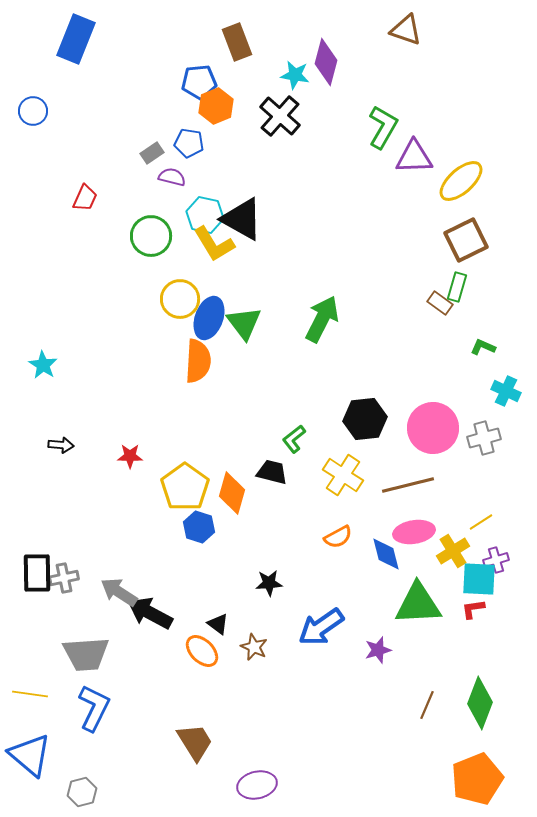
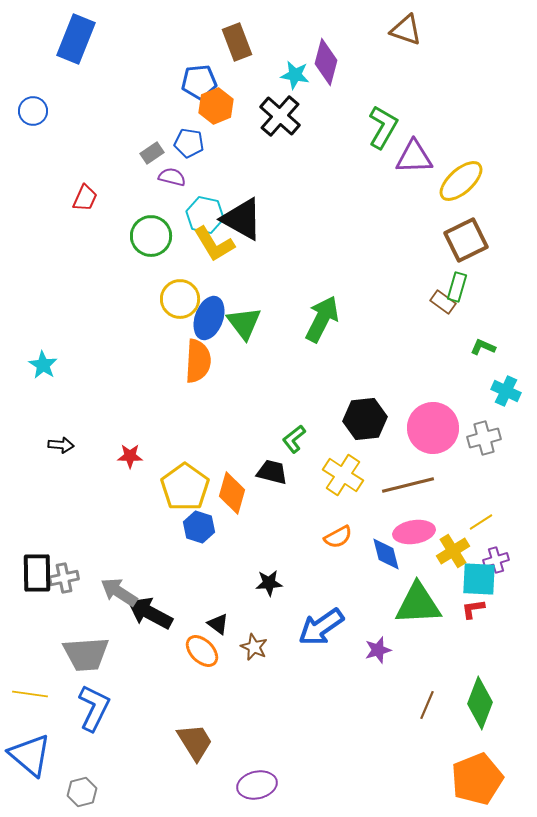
brown rectangle at (440, 303): moved 3 px right, 1 px up
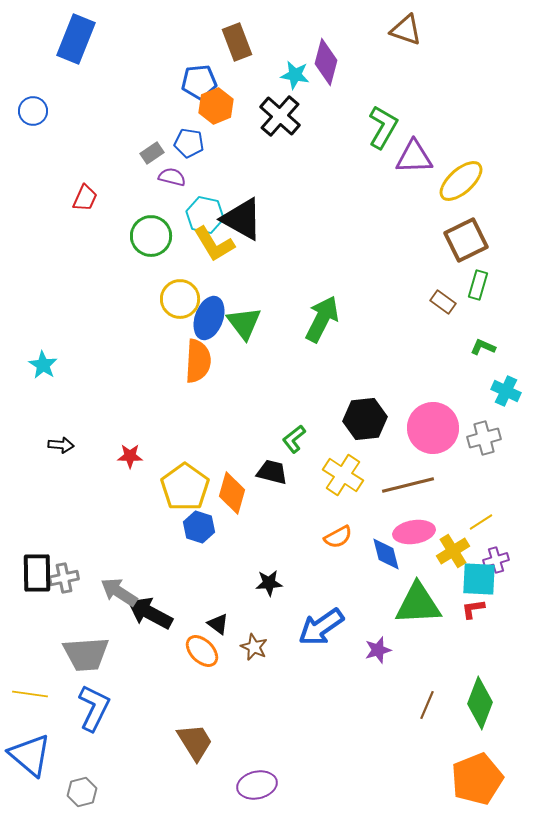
green rectangle at (457, 287): moved 21 px right, 2 px up
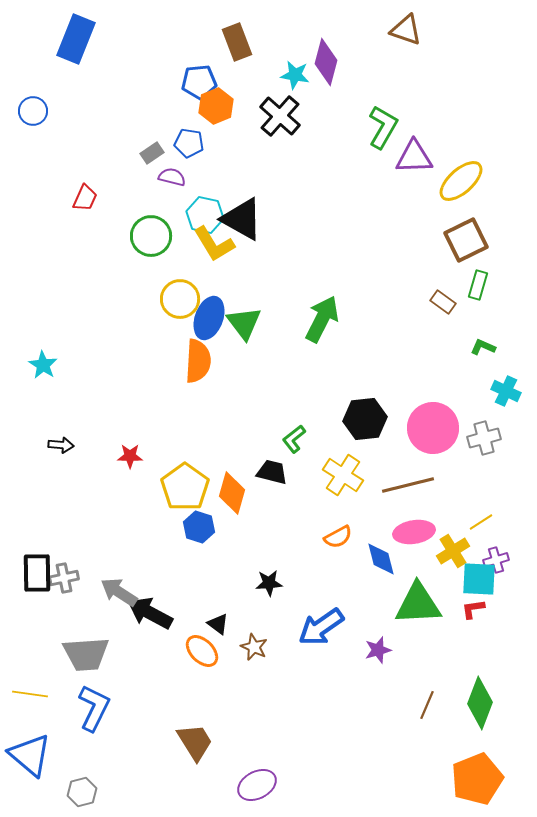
blue diamond at (386, 554): moved 5 px left, 5 px down
purple ellipse at (257, 785): rotated 15 degrees counterclockwise
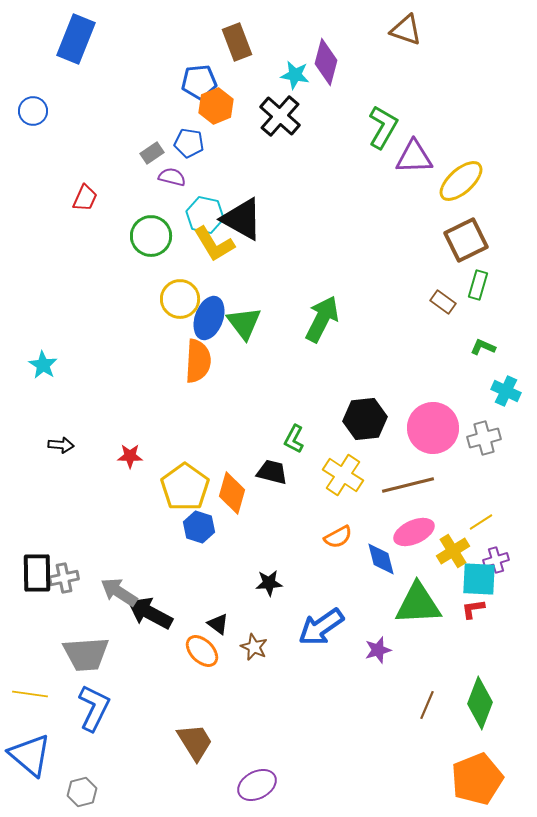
green L-shape at (294, 439): rotated 24 degrees counterclockwise
pink ellipse at (414, 532): rotated 15 degrees counterclockwise
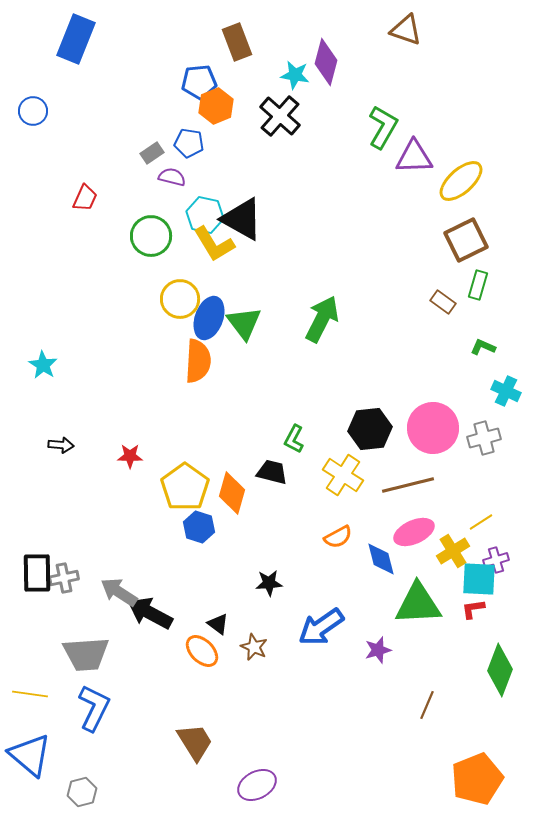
black hexagon at (365, 419): moved 5 px right, 10 px down
green diamond at (480, 703): moved 20 px right, 33 px up
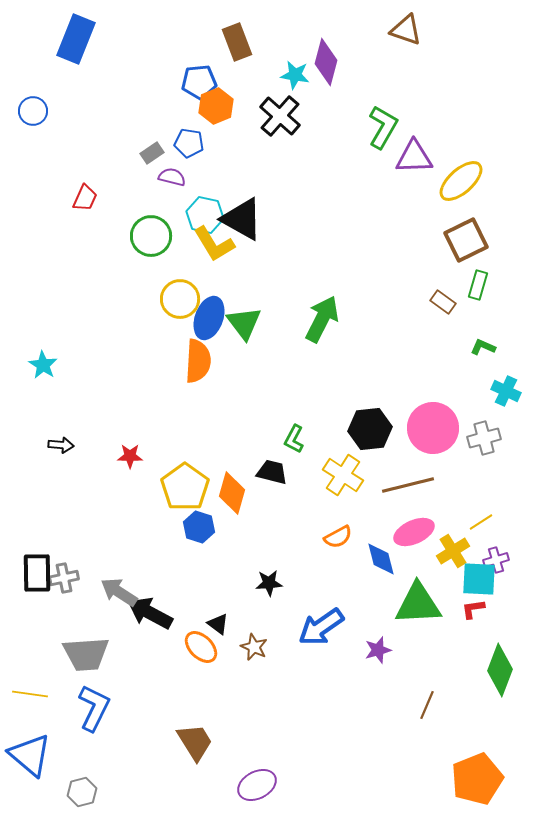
orange ellipse at (202, 651): moved 1 px left, 4 px up
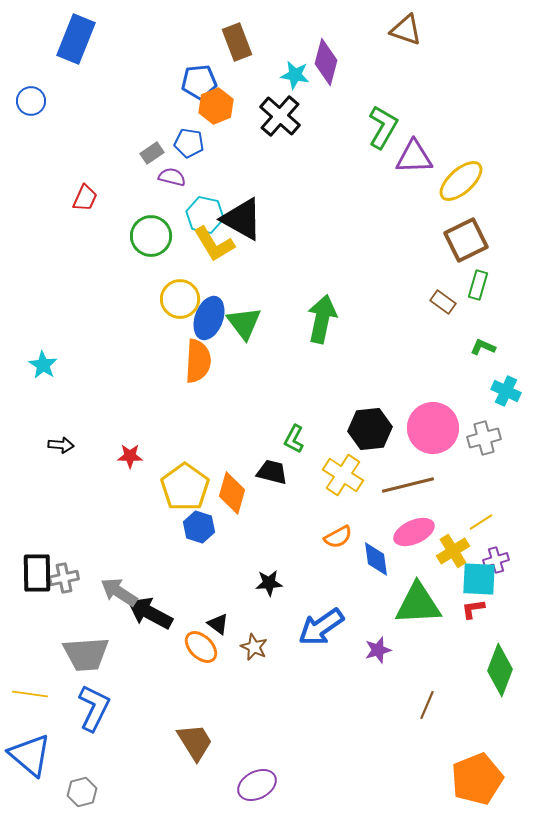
blue circle at (33, 111): moved 2 px left, 10 px up
green arrow at (322, 319): rotated 15 degrees counterclockwise
blue diamond at (381, 559): moved 5 px left; rotated 6 degrees clockwise
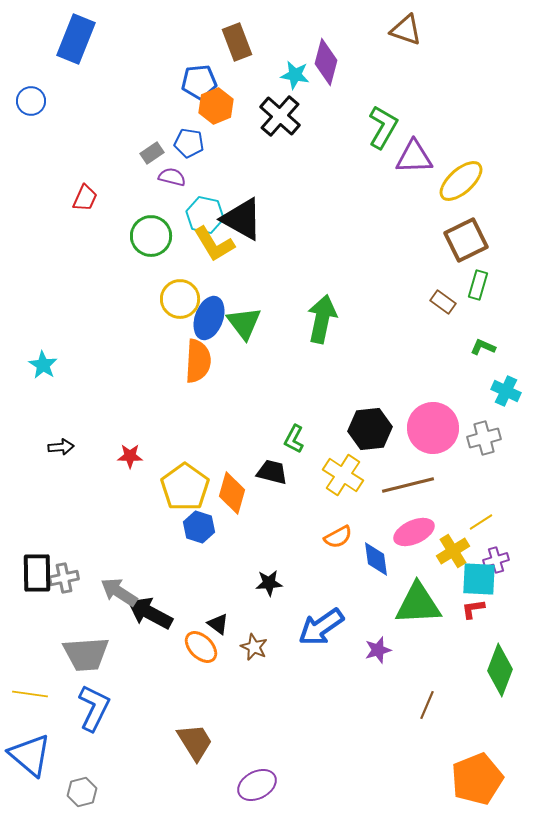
black arrow at (61, 445): moved 2 px down; rotated 10 degrees counterclockwise
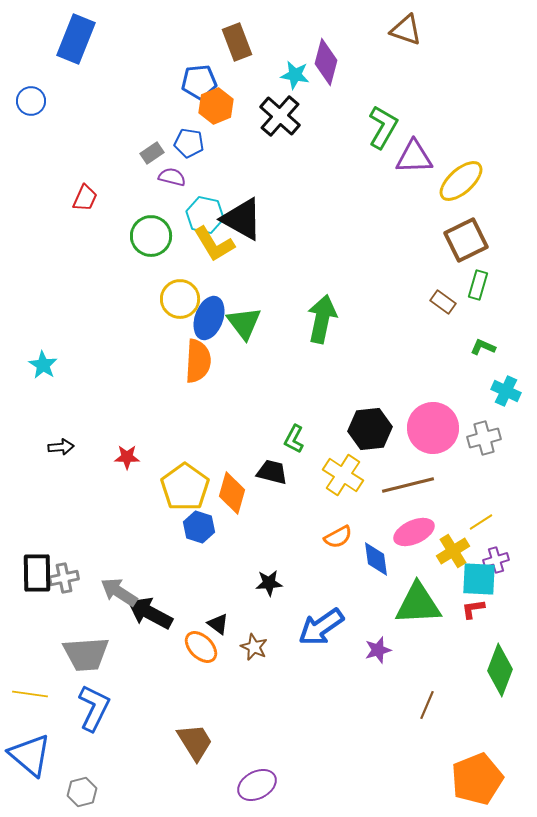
red star at (130, 456): moved 3 px left, 1 px down
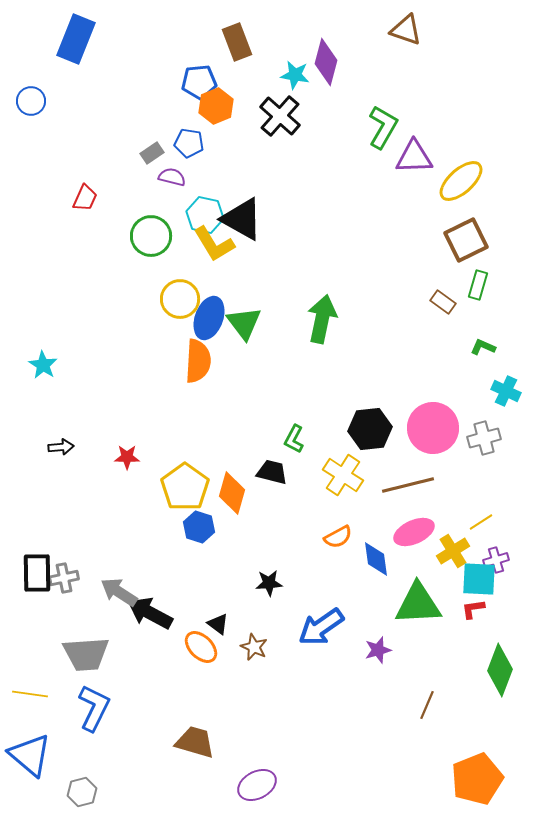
brown trapezoid at (195, 742): rotated 42 degrees counterclockwise
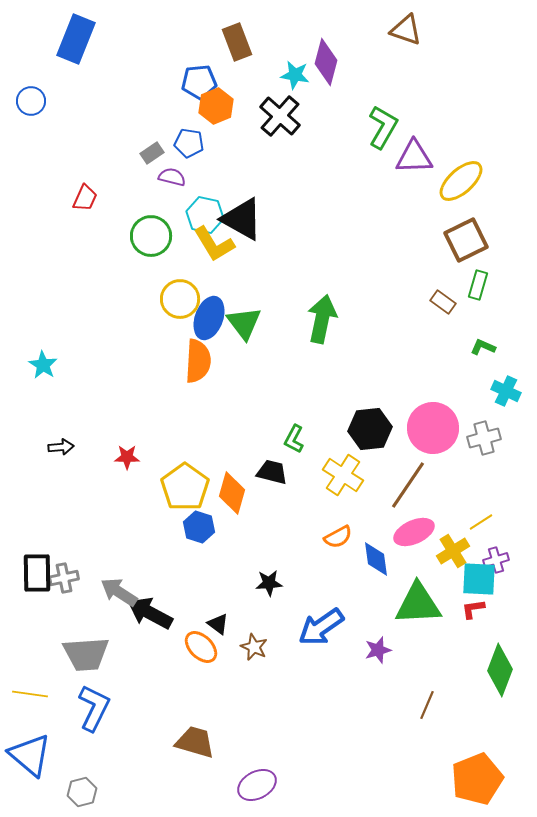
brown line at (408, 485): rotated 42 degrees counterclockwise
